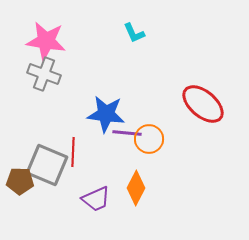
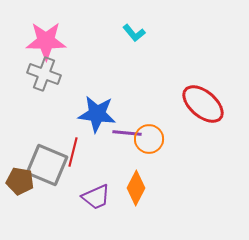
cyan L-shape: rotated 15 degrees counterclockwise
pink star: rotated 9 degrees counterclockwise
blue star: moved 9 px left
red line: rotated 12 degrees clockwise
brown pentagon: rotated 8 degrees clockwise
purple trapezoid: moved 2 px up
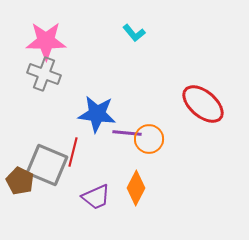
brown pentagon: rotated 16 degrees clockwise
